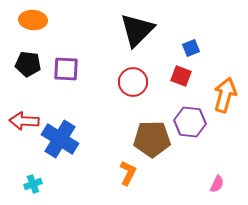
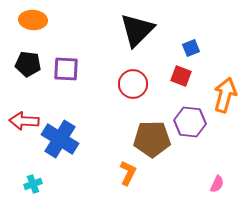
red circle: moved 2 px down
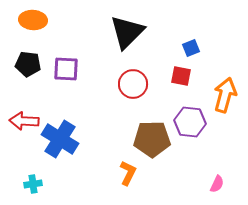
black triangle: moved 10 px left, 2 px down
red square: rotated 10 degrees counterclockwise
cyan cross: rotated 12 degrees clockwise
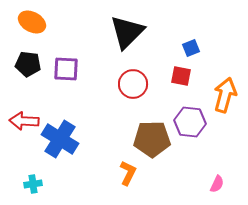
orange ellipse: moved 1 px left, 2 px down; rotated 24 degrees clockwise
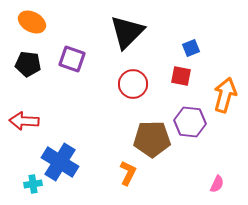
purple square: moved 6 px right, 10 px up; rotated 16 degrees clockwise
blue cross: moved 23 px down
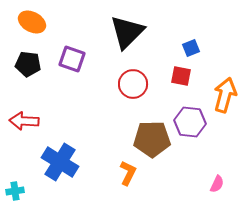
cyan cross: moved 18 px left, 7 px down
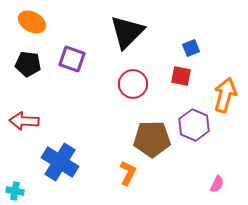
purple hexagon: moved 4 px right, 3 px down; rotated 16 degrees clockwise
cyan cross: rotated 18 degrees clockwise
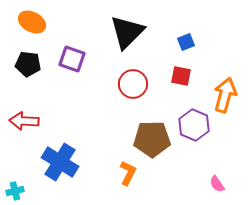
blue square: moved 5 px left, 6 px up
pink semicircle: rotated 120 degrees clockwise
cyan cross: rotated 24 degrees counterclockwise
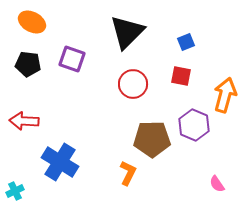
cyan cross: rotated 12 degrees counterclockwise
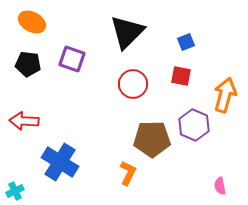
pink semicircle: moved 3 px right, 2 px down; rotated 24 degrees clockwise
